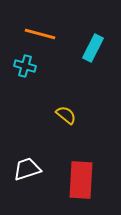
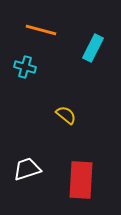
orange line: moved 1 px right, 4 px up
cyan cross: moved 1 px down
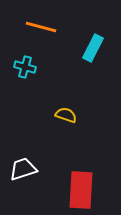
orange line: moved 3 px up
yellow semicircle: rotated 20 degrees counterclockwise
white trapezoid: moved 4 px left
red rectangle: moved 10 px down
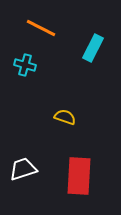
orange line: moved 1 px down; rotated 12 degrees clockwise
cyan cross: moved 2 px up
yellow semicircle: moved 1 px left, 2 px down
red rectangle: moved 2 px left, 14 px up
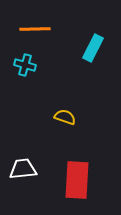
orange line: moved 6 px left, 1 px down; rotated 28 degrees counterclockwise
white trapezoid: rotated 12 degrees clockwise
red rectangle: moved 2 px left, 4 px down
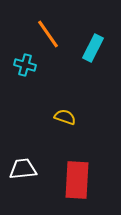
orange line: moved 13 px right, 5 px down; rotated 56 degrees clockwise
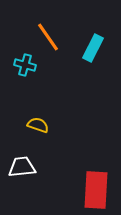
orange line: moved 3 px down
yellow semicircle: moved 27 px left, 8 px down
white trapezoid: moved 1 px left, 2 px up
red rectangle: moved 19 px right, 10 px down
